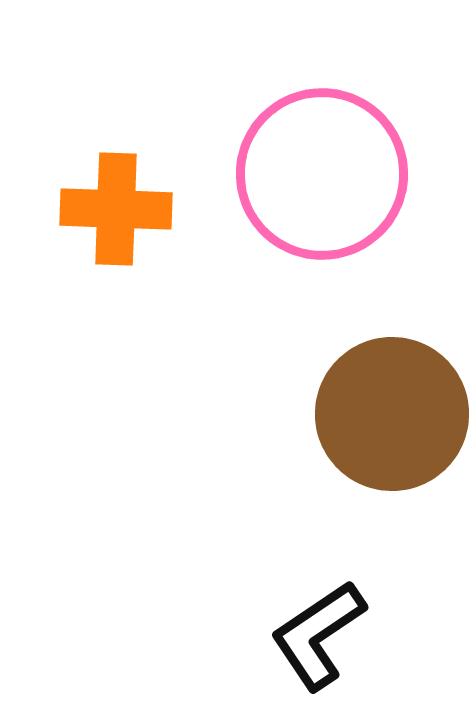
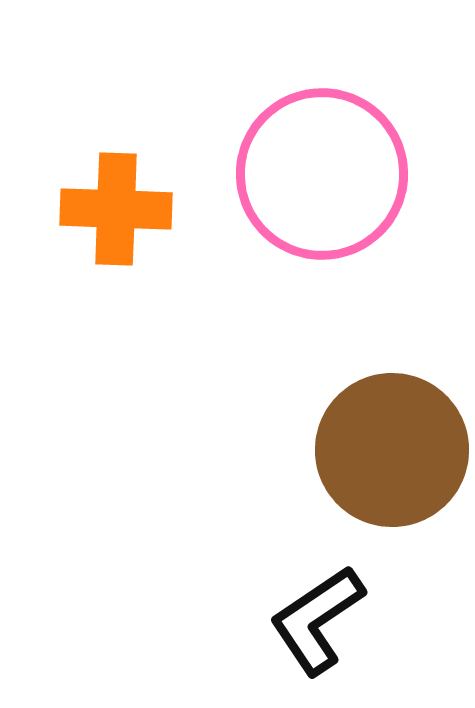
brown circle: moved 36 px down
black L-shape: moved 1 px left, 15 px up
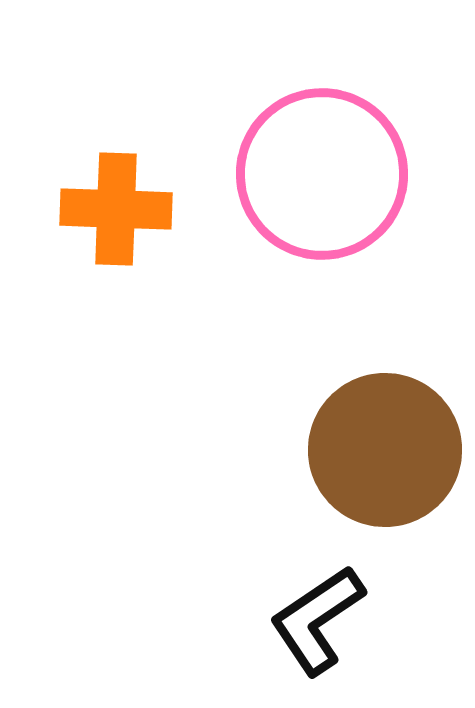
brown circle: moved 7 px left
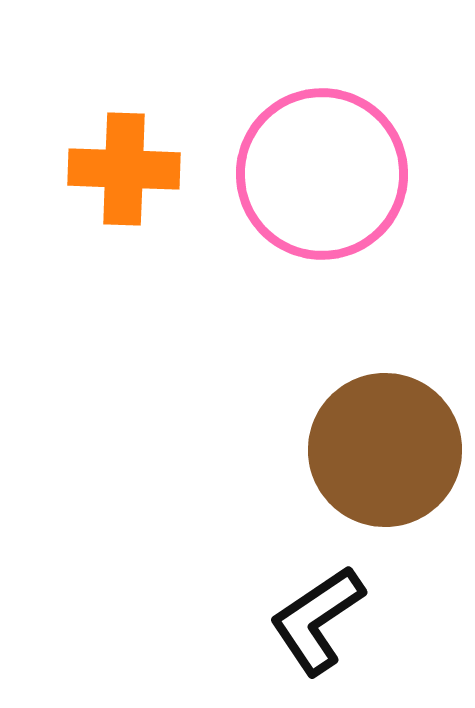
orange cross: moved 8 px right, 40 px up
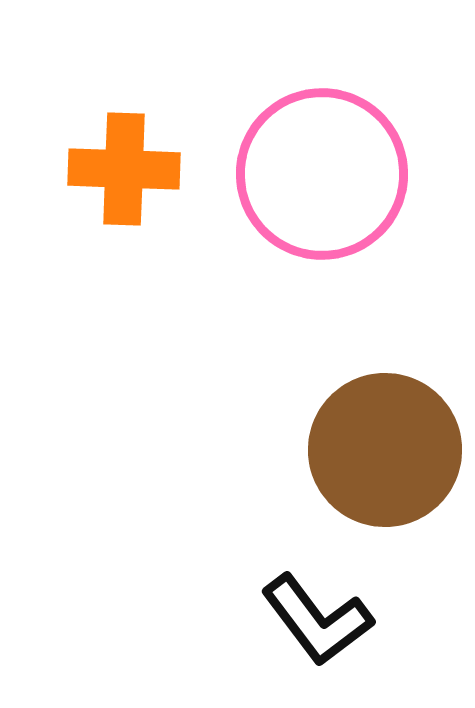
black L-shape: rotated 93 degrees counterclockwise
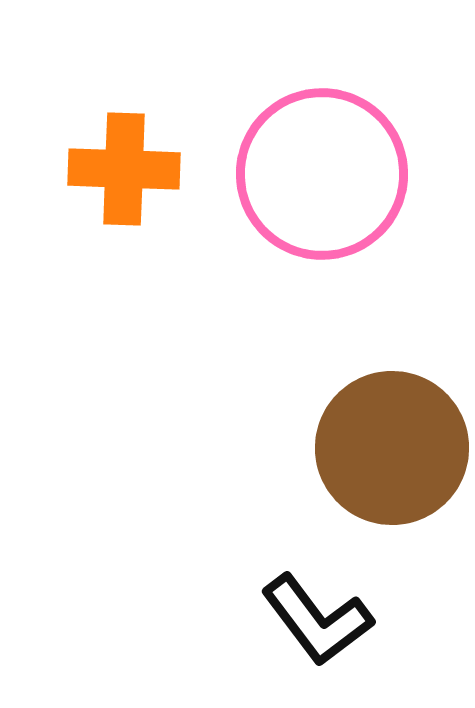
brown circle: moved 7 px right, 2 px up
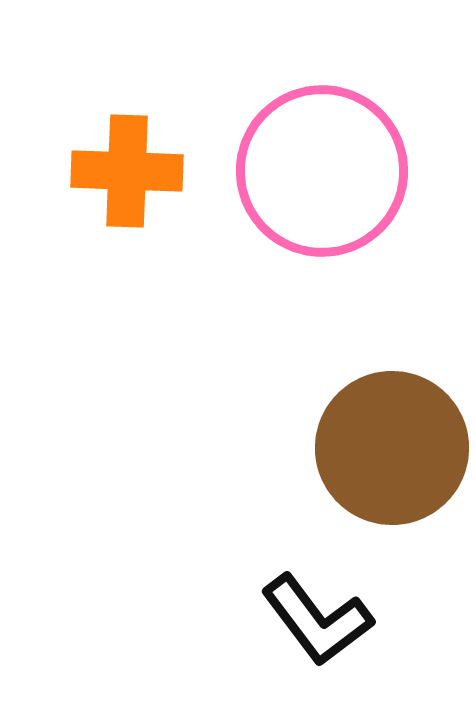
orange cross: moved 3 px right, 2 px down
pink circle: moved 3 px up
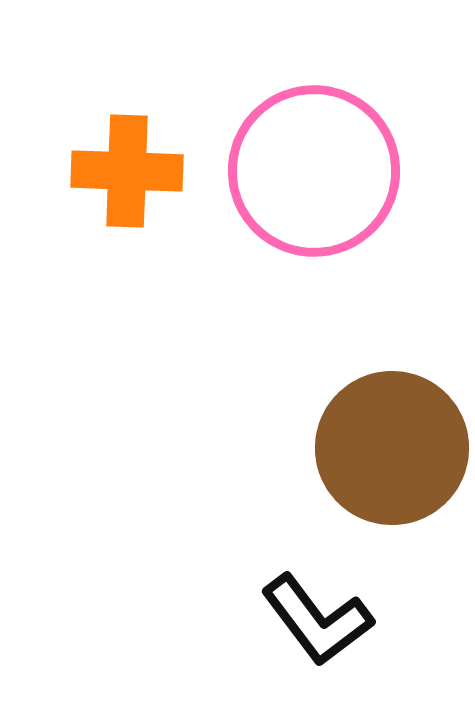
pink circle: moved 8 px left
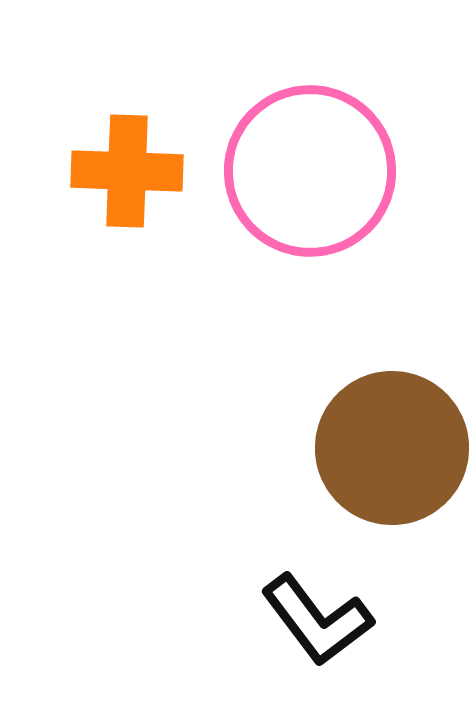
pink circle: moved 4 px left
